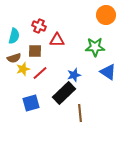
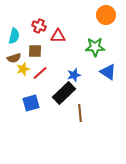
red triangle: moved 1 px right, 4 px up
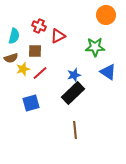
red triangle: rotated 28 degrees counterclockwise
brown semicircle: moved 3 px left
black rectangle: moved 9 px right
brown line: moved 5 px left, 17 px down
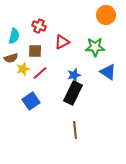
red triangle: moved 4 px right, 6 px down
black rectangle: rotated 20 degrees counterclockwise
blue square: moved 2 px up; rotated 18 degrees counterclockwise
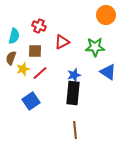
brown semicircle: rotated 128 degrees clockwise
black rectangle: rotated 20 degrees counterclockwise
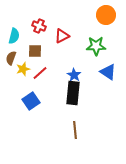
red triangle: moved 6 px up
green star: moved 1 px right, 1 px up
blue star: rotated 24 degrees counterclockwise
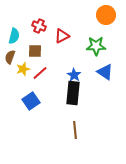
brown semicircle: moved 1 px left, 1 px up
blue triangle: moved 3 px left
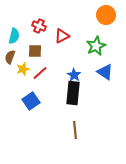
green star: rotated 24 degrees counterclockwise
